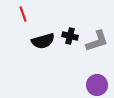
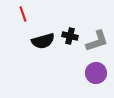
purple circle: moved 1 px left, 12 px up
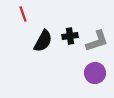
black cross: rotated 21 degrees counterclockwise
black semicircle: rotated 45 degrees counterclockwise
purple circle: moved 1 px left
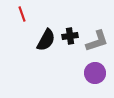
red line: moved 1 px left
black semicircle: moved 3 px right, 1 px up
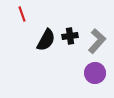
gray L-shape: rotated 30 degrees counterclockwise
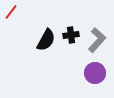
red line: moved 11 px left, 2 px up; rotated 56 degrees clockwise
black cross: moved 1 px right, 1 px up
gray L-shape: moved 1 px up
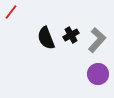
black cross: rotated 21 degrees counterclockwise
black semicircle: moved 2 px up; rotated 130 degrees clockwise
purple circle: moved 3 px right, 1 px down
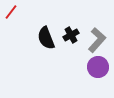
purple circle: moved 7 px up
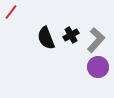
gray L-shape: moved 1 px left
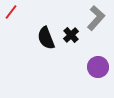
black cross: rotated 14 degrees counterclockwise
gray L-shape: moved 22 px up
